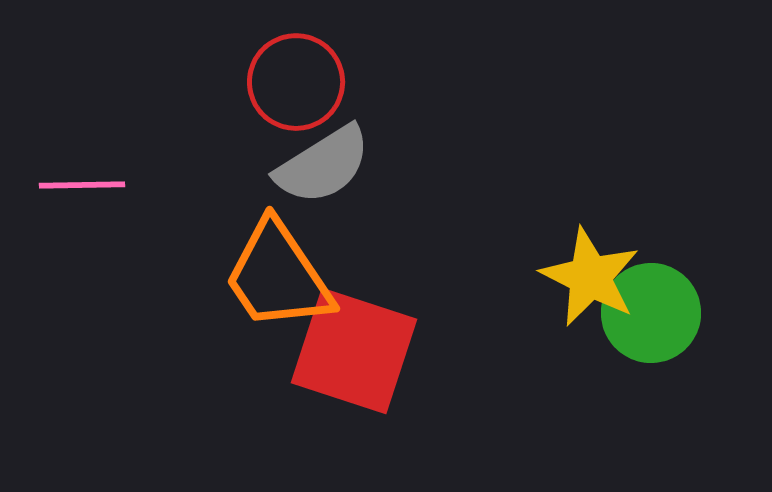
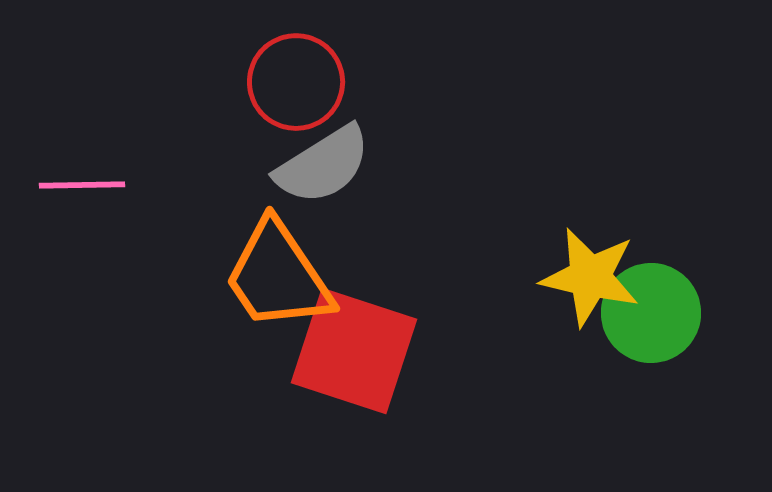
yellow star: rotated 14 degrees counterclockwise
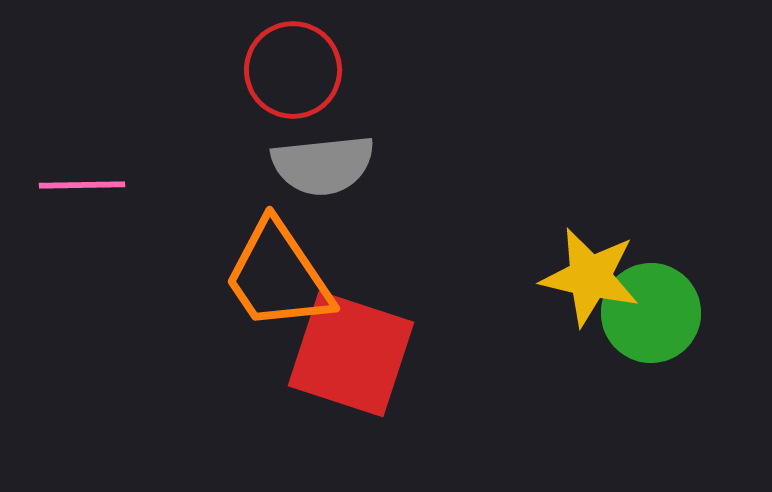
red circle: moved 3 px left, 12 px up
gray semicircle: rotated 26 degrees clockwise
red square: moved 3 px left, 3 px down
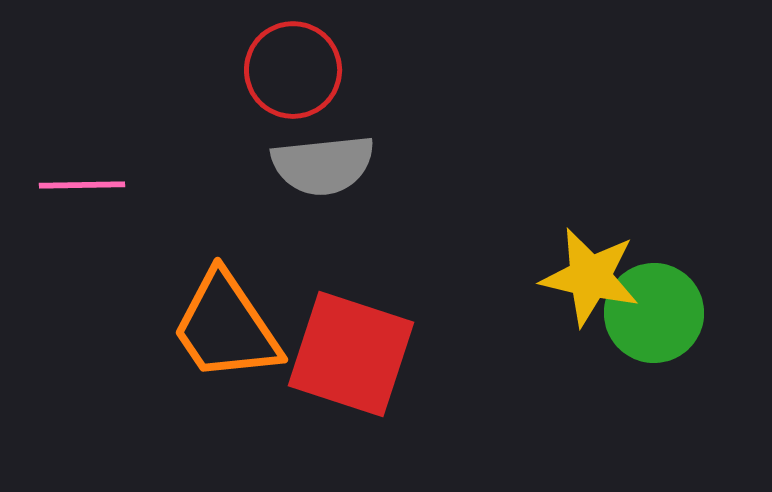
orange trapezoid: moved 52 px left, 51 px down
green circle: moved 3 px right
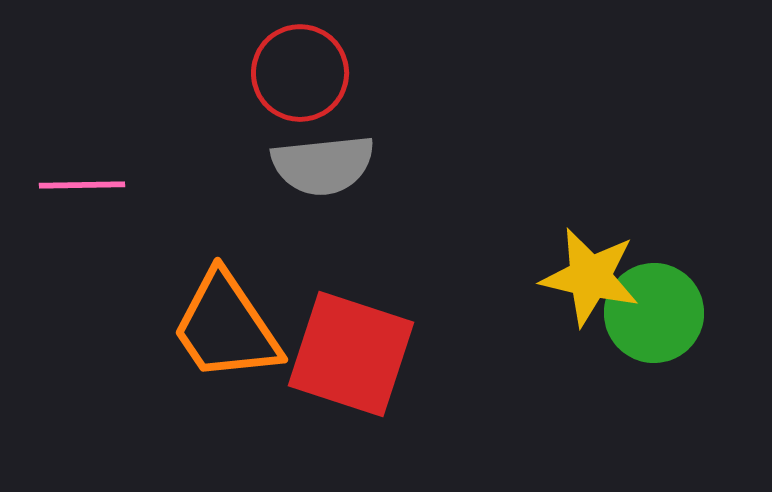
red circle: moved 7 px right, 3 px down
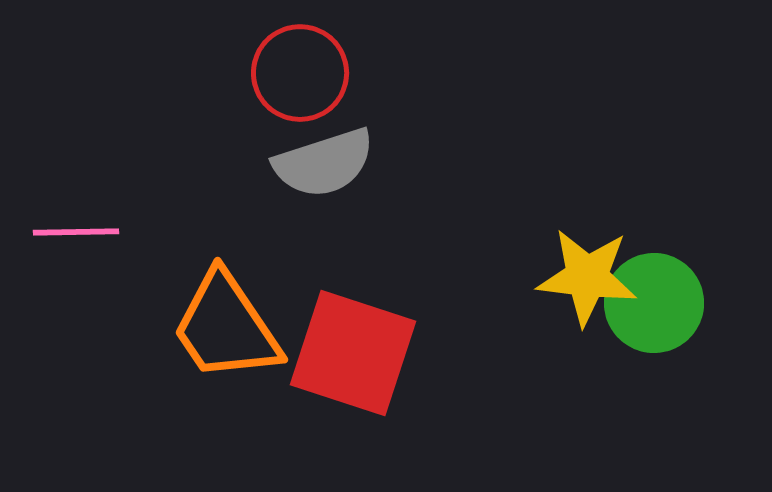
gray semicircle: moved 1 px right, 2 px up; rotated 12 degrees counterclockwise
pink line: moved 6 px left, 47 px down
yellow star: moved 3 px left; rotated 6 degrees counterclockwise
green circle: moved 10 px up
red square: moved 2 px right, 1 px up
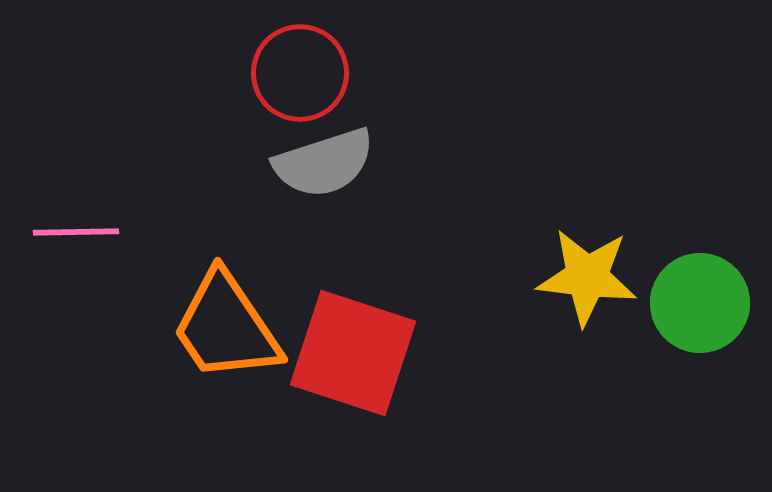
green circle: moved 46 px right
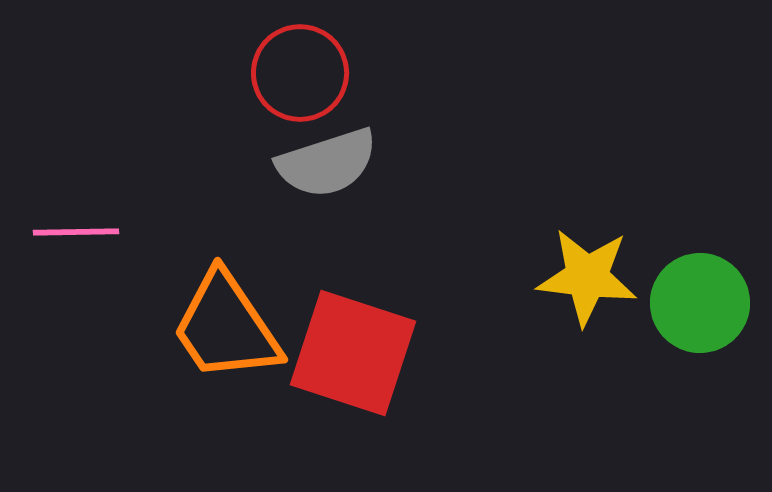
gray semicircle: moved 3 px right
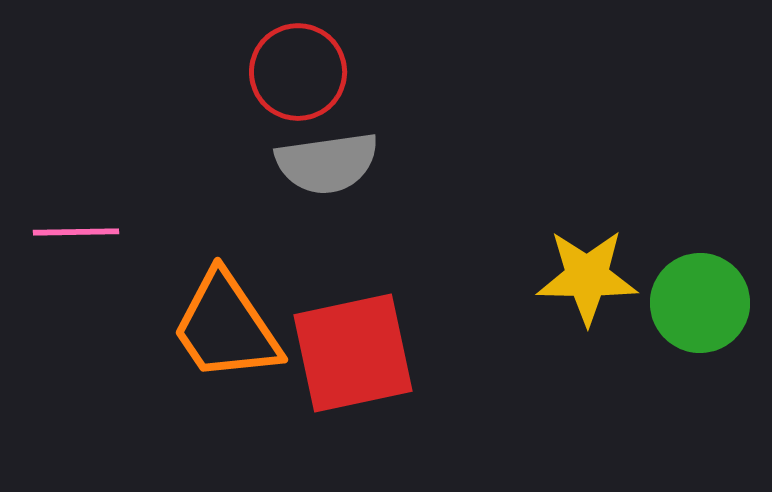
red circle: moved 2 px left, 1 px up
gray semicircle: rotated 10 degrees clockwise
yellow star: rotated 6 degrees counterclockwise
red square: rotated 30 degrees counterclockwise
